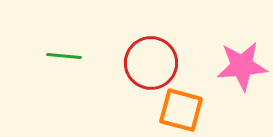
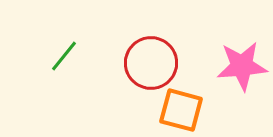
green line: rotated 56 degrees counterclockwise
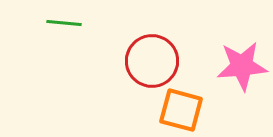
green line: moved 33 px up; rotated 56 degrees clockwise
red circle: moved 1 px right, 2 px up
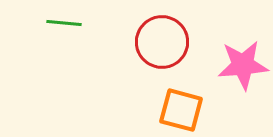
red circle: moved 10 px right, 19 px up
pink star: moved 1 px right, 1 px up
